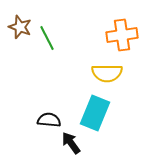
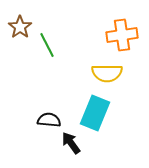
brown star: rotated 15 degrees clockwise
green line: moved 7 px down
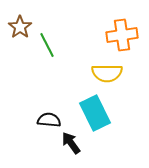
cyan rectangle: rotated 48 degrees counterclockwise
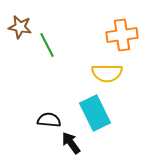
brown star: rotated 25 degrees counterclockwise
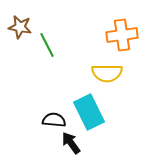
cyan rectangle: moved 6 px left, 1 px up
black semicircle: moved 5 px right
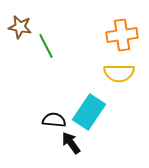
green line: moved 1 px left, 1 px down
yellow semicircle: moved 12 px right
cyan rectangle: rotated 60 degrees clockwise
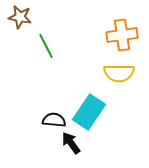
brown star: moved 10 px up
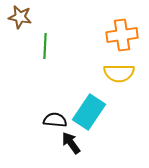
green line: moved 1 px left; rotated 30 degrees clockwise
black semicircle: moved 1 px right
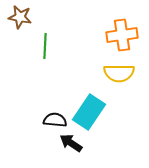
black arrow: rotated 20 degrees counterclockwise
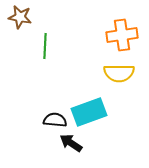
cyan rectangle: rotated 36 degrees clockwise
